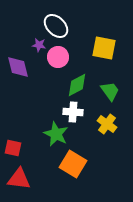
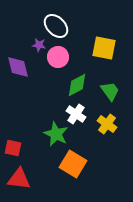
white cross: moved 3 px right, 2 px down; rotated 30 degrees clockwise
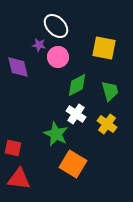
green trapezoid: rotated 20 degrees clockwise
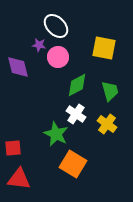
red square: rotated 18 degrees counterclockwise
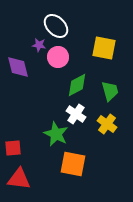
orange square: rotated 20 degrees counterclockwise
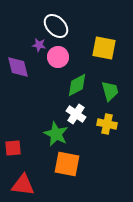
yellow cross: rotated 24 degrees counterclockwise
orange square: moved 6 px left
red triangle: moved 4 px right, 6 px down
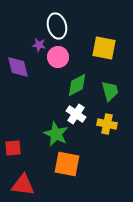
white ellipse: moved 1 px right; rotated 30 degrees clockwise
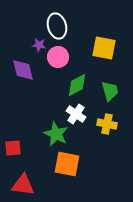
purple diamond: moved 5 px right, 3 px down
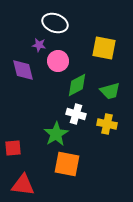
white ellipse: moved 2 px left, 3 px up; rotated 55 degrees counterclockwise
pink circle: moved 4 px down
green trapezoid: rotated 90 degrees clockwise
white cross: rotated 18 degrees counterclockwise
green star: rotated 15 degrees clockwise
